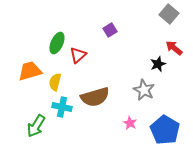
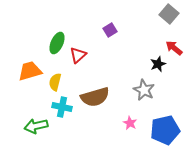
green arrow: rotated 45 degrees clockwise
blue pentagon: rotated 28 degrees clockwise
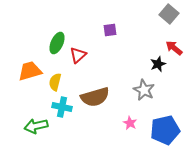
purple square: rotated 24 degrees clockwise
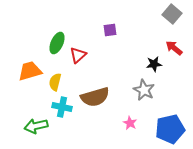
gray square: moved 3 px right
black star: moved 4 px left; rotated 14 degrees clockwise
blue pentagon: moved 5 px right, 1 px up
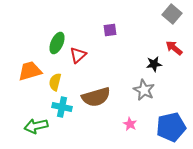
brown semicircle: moved 1 px right
pink star: moved 1 px down
blue pentagon: moved 1 px right, 2 px up
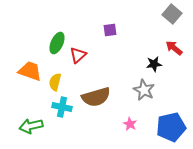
orange trapezoid: rotated 35 degrees clockwise
green arrow: moved 5 px left
